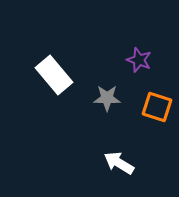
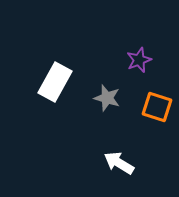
purple star: rotated 30 degrees clockwise
white rectangle: moved 1 px right, 7 px down; rotated 69 degrees clockwise
gray star: rotated 16 degrees clockwise
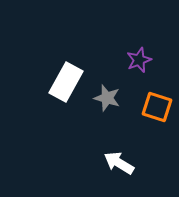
white rectangle: moved 11 px right
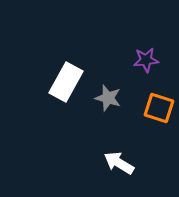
purple star: moved 7 px right; rotated 15 degrees clockwise
gray star: moved 1 px right
orange square: moved 2 px right, 1 px down
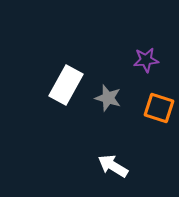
white rectangle: moved 3 px down
white arrow: moved 6 px left, 3 px down
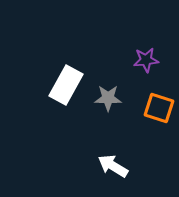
gray star: rotated 16 degrees counterclockwise
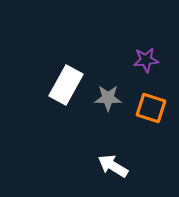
orange square: moved 8 px left
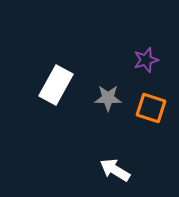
purple star: rotated 10 degrees counterclockwise
white rectangle: moved 10 px left
white arrow: moved 2 px right, 4 px down
